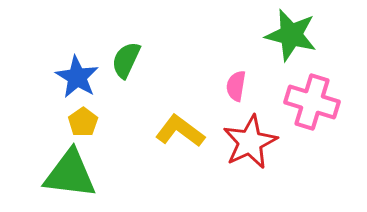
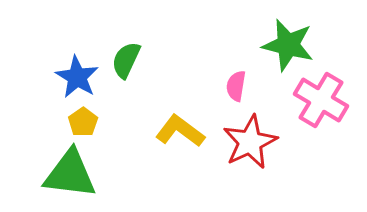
green star: moved 3 px left, 10 px down
pink cross: moved 9 px right, 2 px up; rotated 14 degrees clockwise
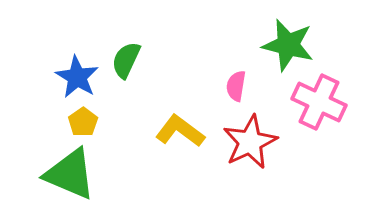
pink cross: moved 2 px left, 2 px down; rotated 6 degrees counterclockwise
green triangle: rotated 16 degrees clockwise
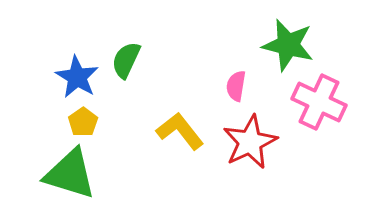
yellow L-shape: rotated 15 degrees clockwise
green triangle: rotated 6 degrees counterclockwise
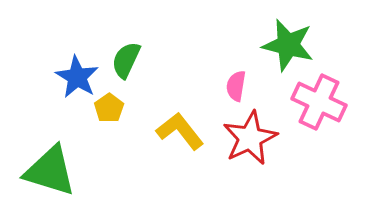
yellow pentagon: moved 26 px right, 14 px up
red star: moved 4 px up
green triangle: moved 20 px left, 3 px up
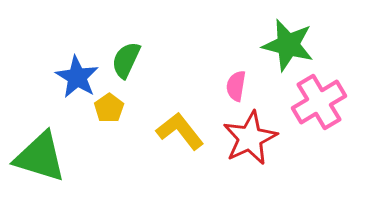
pink cross: rotated 34 degrees clockwise
green triangle: moved 10 px left, 14 px up
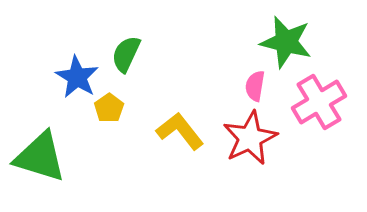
green star: moved 2 px left, 3 px up
green semicircle: moved 6 px up
pink semicircle: moved 19 px right
